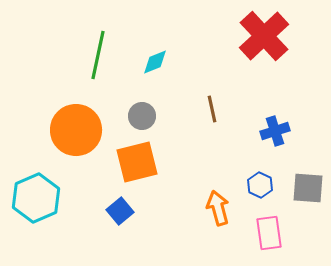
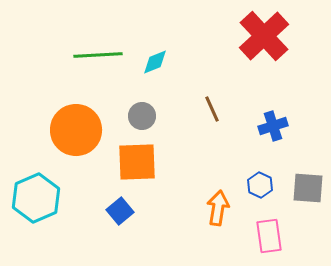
green line: rotated 75 degrees clockwise
brown line: rotated 12 degrees counterclockwise
blue cross: moved 2 px left, 5 px up
orange square: rotated 12 degrees clockwise
orange arrow: rotated 24 degrees clockwise
pink rectangle: moved 3 px down
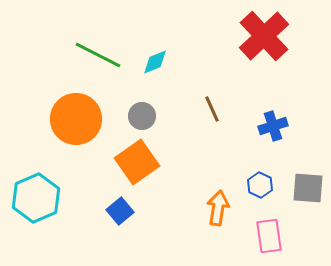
green line: rotated 30 degrees clockwise
orange circle: moved 11 px up
orange square: rotated 33 degrees counterclockwise
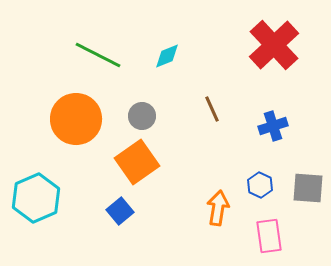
red cross: moved 10 px right, 9 px down
cyan diamond: moved 12 px right, 6 px up
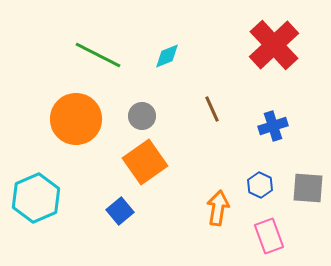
orange square: moved 8 px right
pink rectangle: rotated 12 degrees counterclockwise
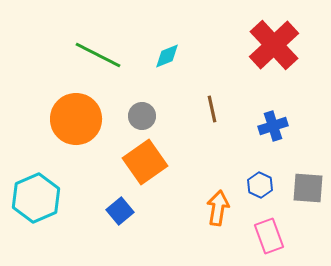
brown line: rotated 12 degrees clockwise
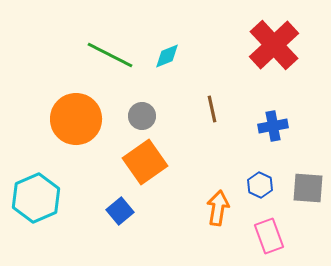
green line: moved 12 px right
blue cross: rotated 8 degrees clockwise
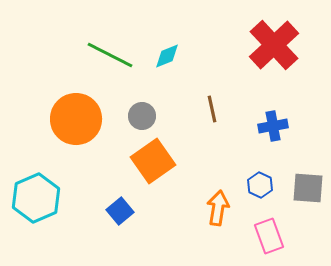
orange square: moved 8 px right, 1 px up
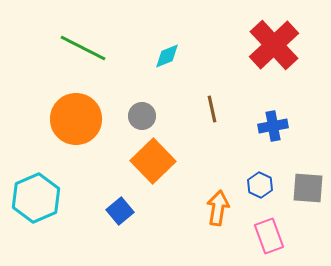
green line: moved 27 px left, 7 px up
orange square: rotated 9 degrees counterclockwise
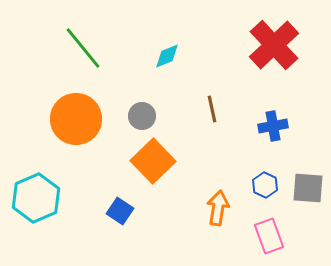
green line: rotated 24 degrees clockwise
blue hexagon: moved 5 px right
blue square: rotated 16 degrees counterclockwise
